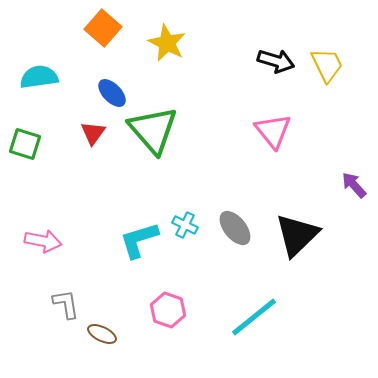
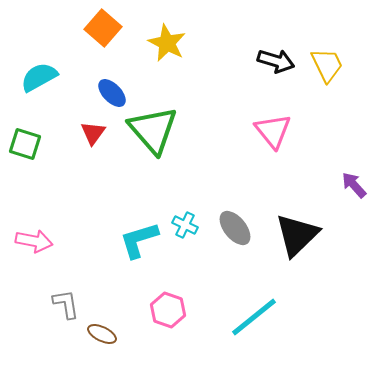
cyan semicircle: rotated 21 degrees counterclockwise
pink arrow: moved 9 px left
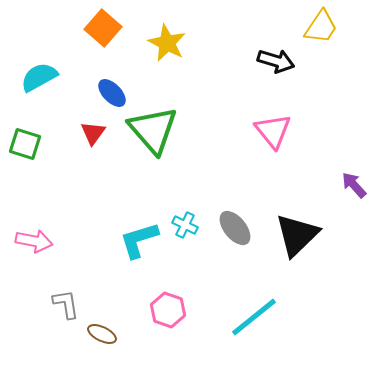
yellow trapezoid: moved 6 px left, 38 px up; rotated 60 degrees clockwise
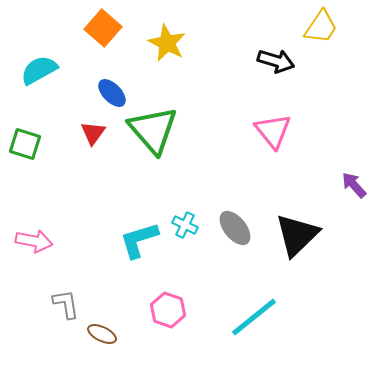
cyan semicircle: moved 7 px up
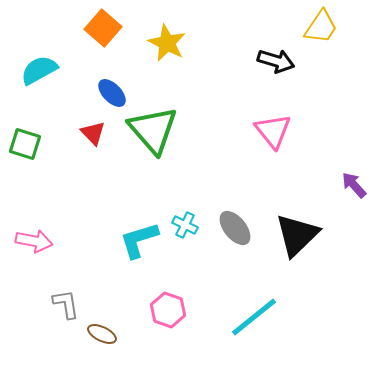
red triangle: rotated 20 degrees counterclockwise
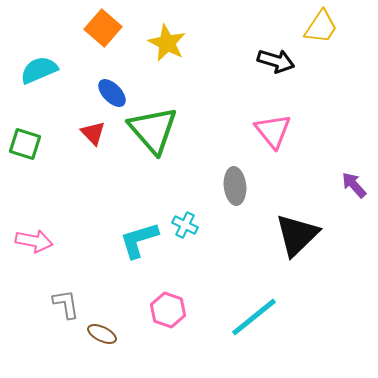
cyan semicircle: rotated 6 degrees clockwise
gray ellipse: moved 42 px up; rotated 33 degrees clockwise
